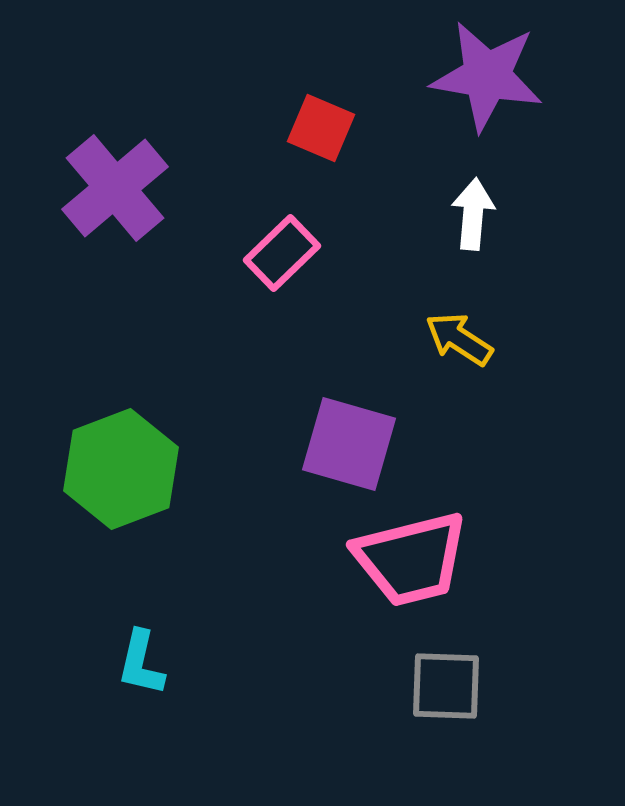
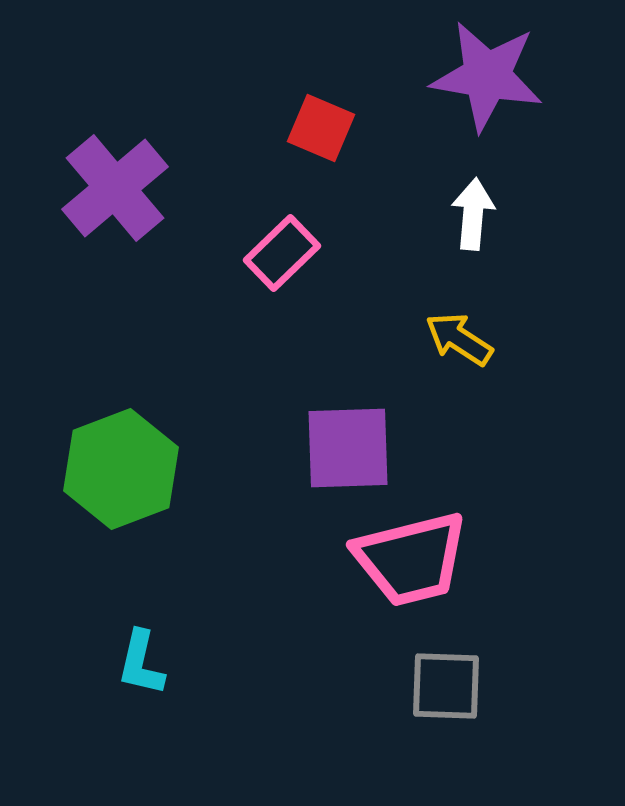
purple square: moved 1 px left, 4 px down; rotated 18 degrees counterclockwise
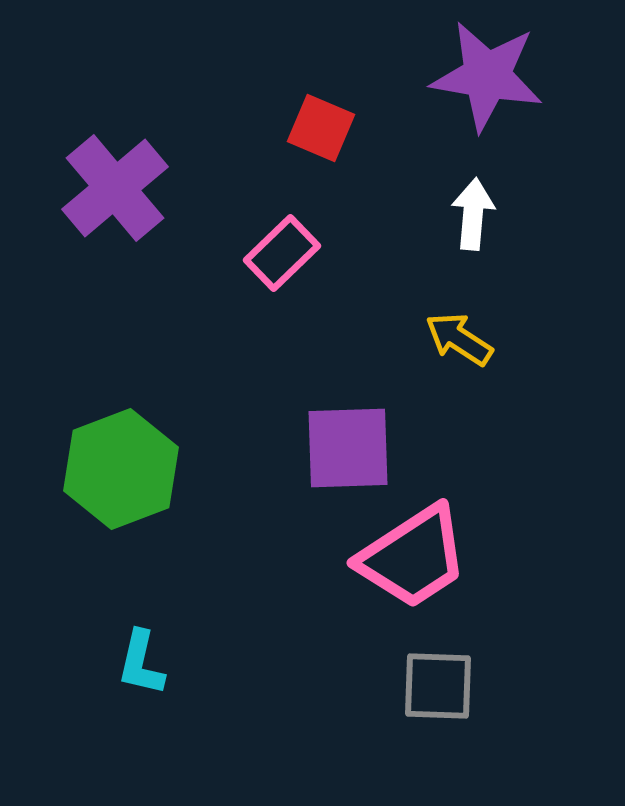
pink trapezoid: moved 2 px right, 2 px up; rotated 19 degrees counterclockwise
gray square: moved 8 px left
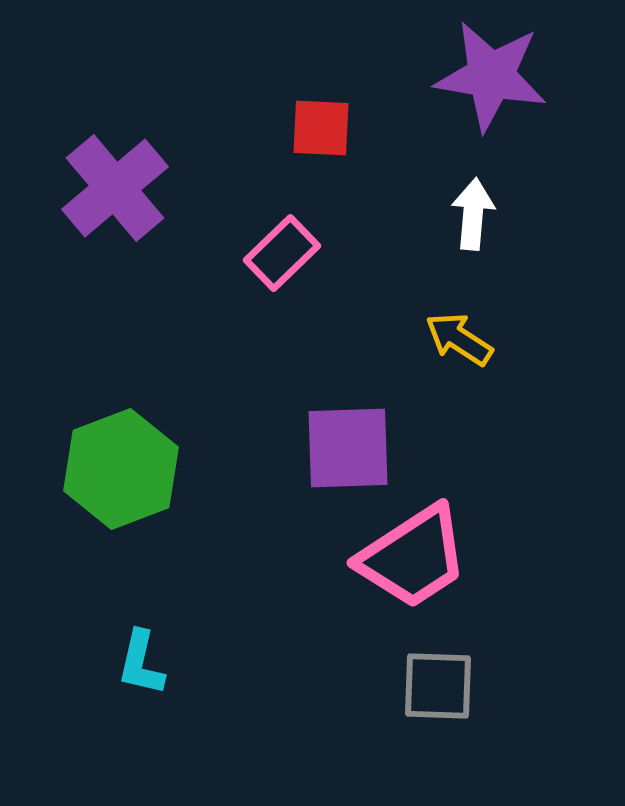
purple star: moved 4 px right
red square: rotated 20 degrees counterclockwise
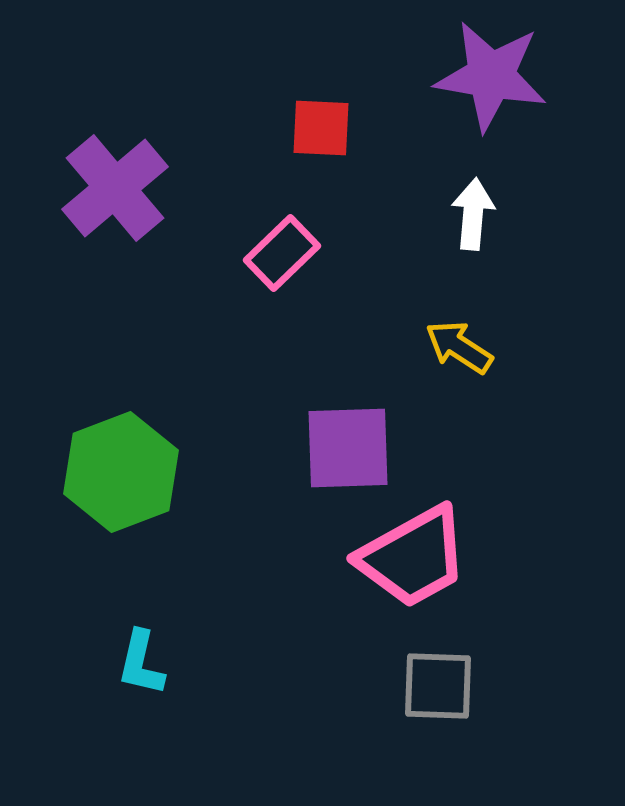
yellow arrow: moved 8 px down
green hexagon: moved 3 px down
pink trapezoid: rotated 4 degrees clockwise
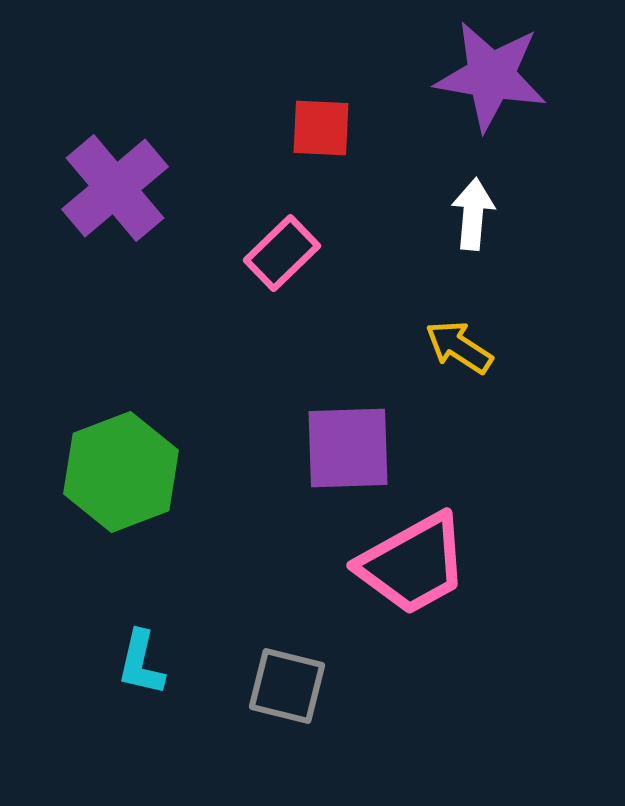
pink trapezoid: moved 7 px down
gray square: moved 151 px left; rotated 12 degrees clockwise
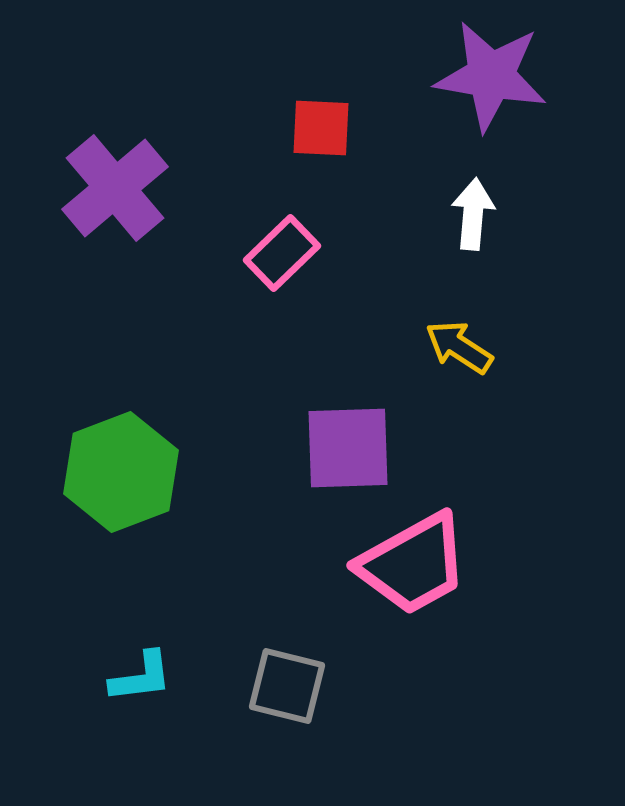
cyan L-shape: moved 14 px down; rotated 110 degrees counterclockwise
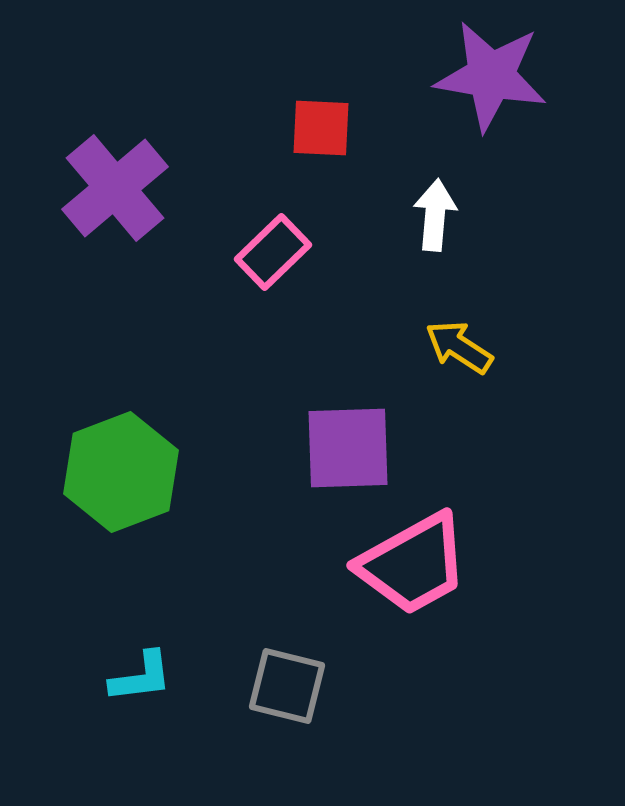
white arrow: moved 38 px left, 1 px down
pink rectangle: moved 9 px left, 1 px up
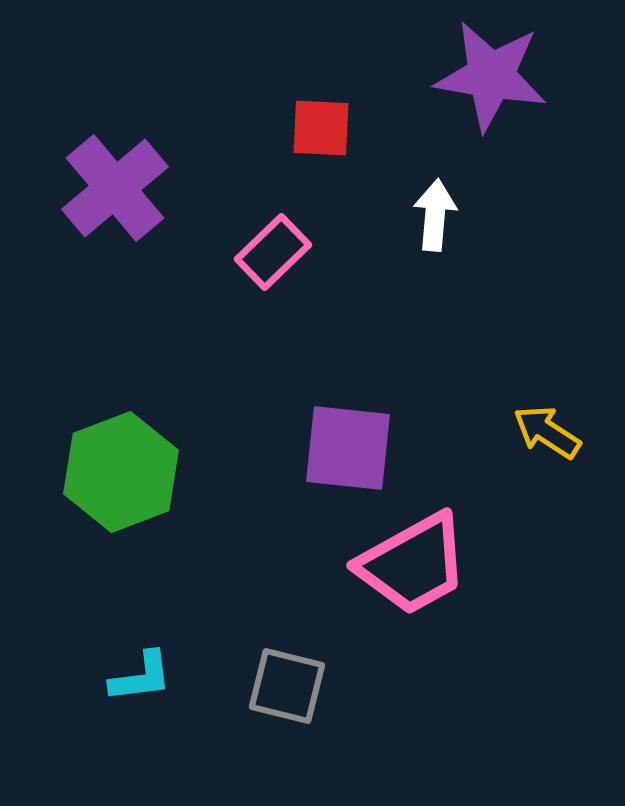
yellow arrow: moved 88 px right, 85 px down
purple square: rotated 8 degrees clockwise
